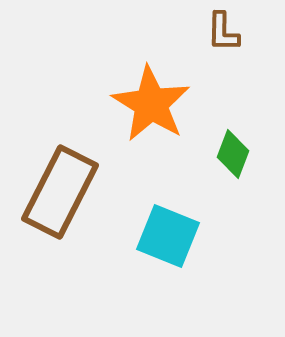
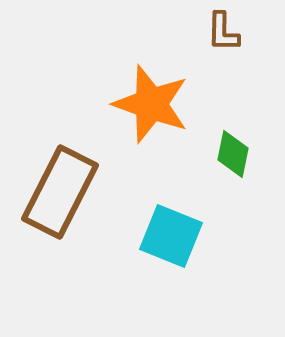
orange star: rotated 12 degrees counterclockwise
green diamond: rotated 9 degrees counterclockwise
cyan square: moved 3 px right
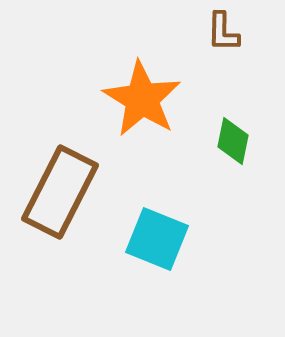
orange star: moved 9 px left, 5 px up; rotated 12 degrees clockwise
green diamond: moved 13 px up
cyan square: moved 14 px left, 3 px down
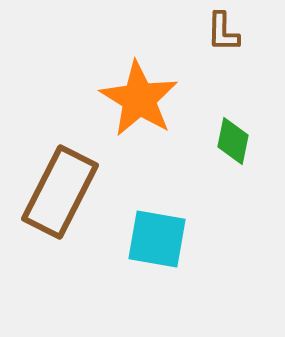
orange star: moved 3 px left
cyan square: rotated 12 degrees counterclockwise
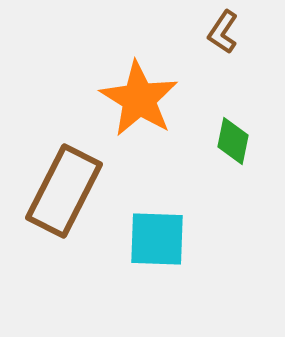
brown L-shape: rotated 33 degrees clockwise
brown rectangle: moved 4 px right, 1 px up
cyan square: rotated 8 degrees counterclockwise
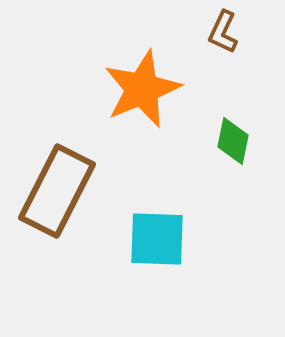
brown L-shape: rotated 9 degrees counterclockwise
orange star: moved 3 px right, 10 px up; rotated 18 degrees clockwise
brown rectangle: moved 7 px left
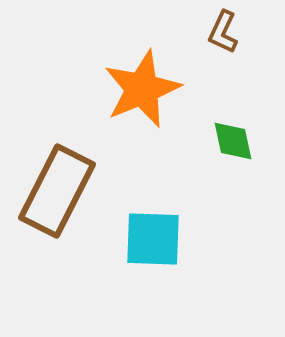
green diamond: rotated 24 degrees counterclockwise
cyan square: moved 4 px left
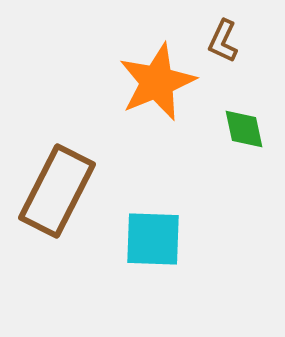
brown L-shape: moved 9 px down
orange star: moved 15 px right, 7 px up
green diamond: moved 11 px right, 12 px up
